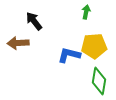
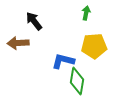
green arrow: moved 1 px down
blue L-shape: moved 6 px left, 6 px down
green diamond: moved 22 px left
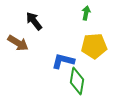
brown arrow: rotated 145 degrees counterclockwise
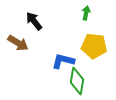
yellow pentagon: rotated 10 degrees clockwise
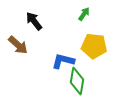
green arrow: moved 2 px left, 1 px down; rotated 24 degrees clockwise
brown arrow: moved 2 px down; rotated 10 degrees clockwise
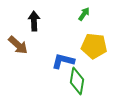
black arrow: rotated 36 degrees clockwise
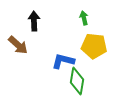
green arrow: moved 4 px down; rotated 48 degrees counterclockwise
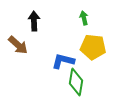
yellow pentagon: moved 1 px left, 1 px down
green diamond: moved 1 px left, 1 px down
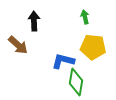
green arrow: moved 1 px right, 1 px up
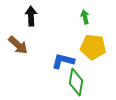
black arrow: moved 3 px left, 5 px up
